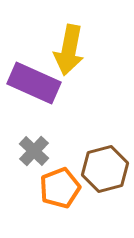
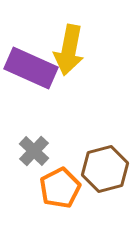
purple rectangle: moved 3 px left, 15 px up
orange pentagon: rotated 6 degrees counterclockwise
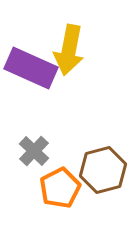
brown hexagon: moved 2 px left, 1 px down
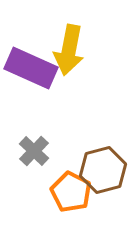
orange pentagon: moved 11 px right, 4 px down; rotated 18 degrees counterclockwise
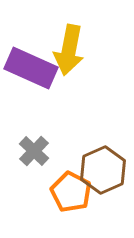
brown hexagon: rotated 9 degrees counterclockwise
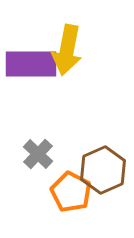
yellow arrow: moved 2 px left
purple rectangle: moved 4 px up; rotated 24 degrees counterclockwise
gray cross: moved 4 px right, 3 px down
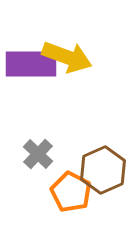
yellow arrow: moved 7 px down; rotated 81 degrees counterclockwise
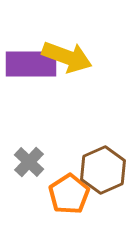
gray cross: moved 9 px left, 8 px down
orange pentagon: moved 2 px left, 2 px down; rotated 12 degrees clockwise
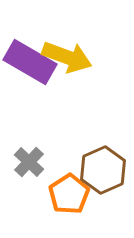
purple rectangle: moved 1 px left, 2 px up; rotated 30 degrees clockwise
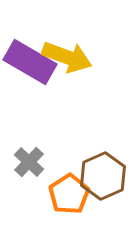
brown hexagon: moved 6 px down
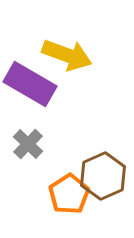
yellow arrow: moved 2 px up
purple rectangle: moved 22 px down
gray cross: moved 1 px left, 18 px up
